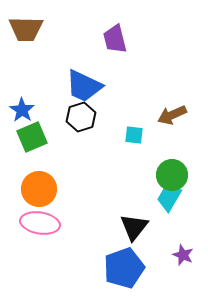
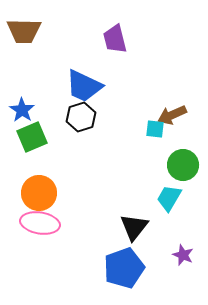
brown trapezoid: moved 2 px left, 2 px down
cyan square: moved 21 px right, 6 px up
green circle: moved 11 px right, 10 px up
orange circle: moved 4 px down
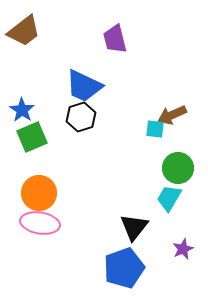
brown trapezoid: rotated 39 degrees counterclockwise
green circle: moved 5 px left, 3 px down
purple star: moved 6 px up; rotated 25 degrees clockwise
